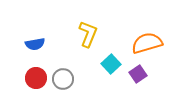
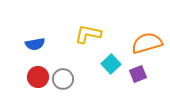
yellow L-shape: rotated 100 degrees counterclockwise
purple square: rotated 12 degrees clockwise
red circle: moved 2 px right, 1 px up
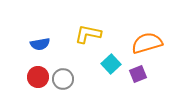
blue semicircle: moved 5 px right
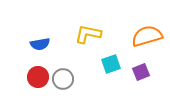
orange semicircle: moved 7 px up
cyan square: rotated 24 degrees clockwise
purple square: moved 3 px right, 2 px up
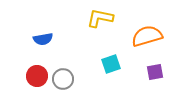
yellow L-shape: moved 12 px right, 16 px up
blue semicircle: moved 3 px right, 5 px up
purple square: moved 14 px right; rotated 12 degrees clockwise
red circle: moved 1 px left, 1 px up
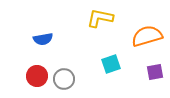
gray circle: moved 1 px right
